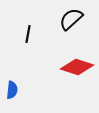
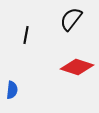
black semicircle: rotated 10 degrees counterclockwise
black line: moved 2 px left, 1 px down
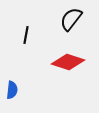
red diamond: moved 9 px left, 5 px up
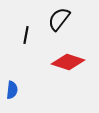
black semicircle: moved 12 px left
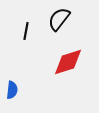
black line: moved 4 px up
red diamond: rotated 36 degrees counterclockwise
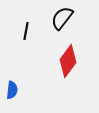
black semicircle: moved 3 px right, 1 px up
red diamond: moved 1 px up; rotated 36 degrees counterclockwise
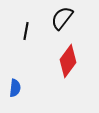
blue semicircle: moved 3 px right, 2 px up
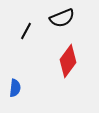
black semicircle: rotated 150 degrees counterclockwise
black line: rotated 18 degrees clockwise
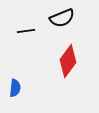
black line: rotated 54 degrees clockwise
